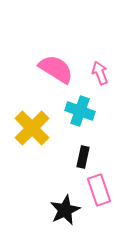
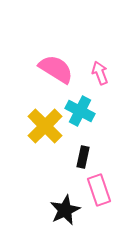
cyan cross: rotated 8 degrees clockwise
yellow cross: moved 13 px right, 2 px up
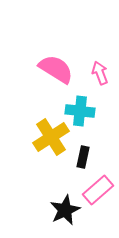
cyan cross: rotated 20 degrees counterclockwise
yellow cross: moved 6 px right, 11 px down; rotated 12 degrees clockwise
pink rectangle: moved 1 px left; rotated 68 degrees clockwise
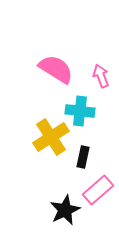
pink arrow: moved 1 px right, 3 px down
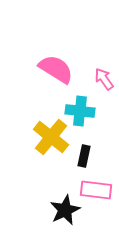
pink arrow: moved 3 px right, 3 px down; rotated 15 degrees counterclockwise
yellow cross: rotated 18 degrees counterclockwise
black rectangle: moved 1 px right, 1 px up
pink rectangle: moved 2 px left; rotated 48 degrees clockwise
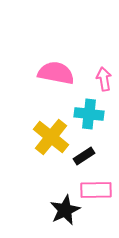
pink semicircle: moved 4 px down; rotated 21 degrees counterclockwise
pink arrow: rotated 25 degrees clockwise
cyan cross: moved 9 px right, 3 px down
black rectangle: rotated 45 degrees clockwise
pink rectangle: rotated 8 degrees counterclockwise
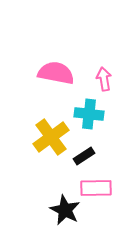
yellow cross: rotated 15 degrees clockwise
pink rectangle: moved 2 px up
black star: rotated 20 degrees counterclockwise
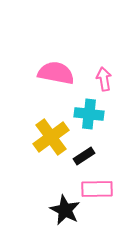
pink rectangle: moved 1 px right, 1 px down
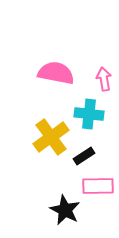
pink rectangle: moved 1 px right, 3 px up
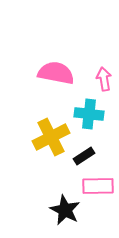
yellow cross: rotated 9 degrees clockwise
